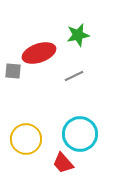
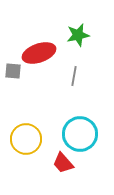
gray line: rotated 54 degrees counterclockwise
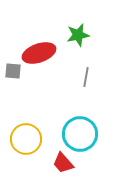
gray line: moved 12 px right, 1 px down
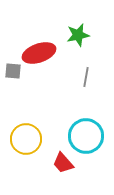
cyan circle: moved 6 px right, 2 px down
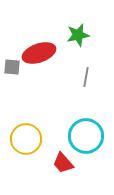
gray square: moved 1 px left, 4 px up
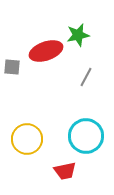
red ellipse: moved 7 px right, 2 px up
gray line: rotated 18 degrees clockwise
yellow circle: moved 1 px right
red trapezoid: moved 2 px right, 8 px down; rotated 60 degrees counterclockwise
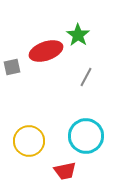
green star: rotated 25 degrees counterclockwise
gray square: rotated 18 degrees counterclockwise
yellow circle: moved 2 px right, 2 px down
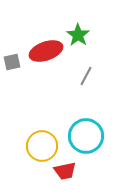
gray square: moved 5 px up
gray line: moved 1 px up
yellow circle: moved 13 px right, 5 px down
